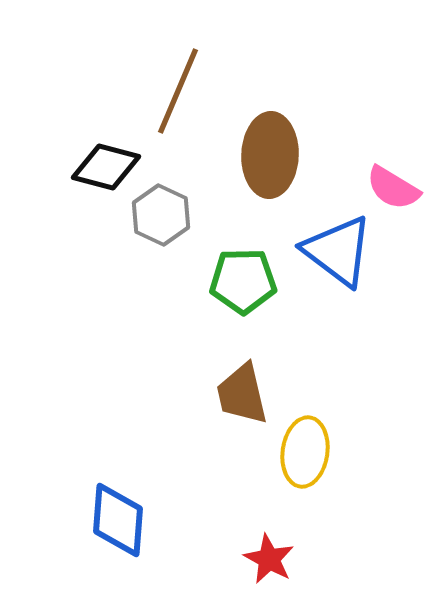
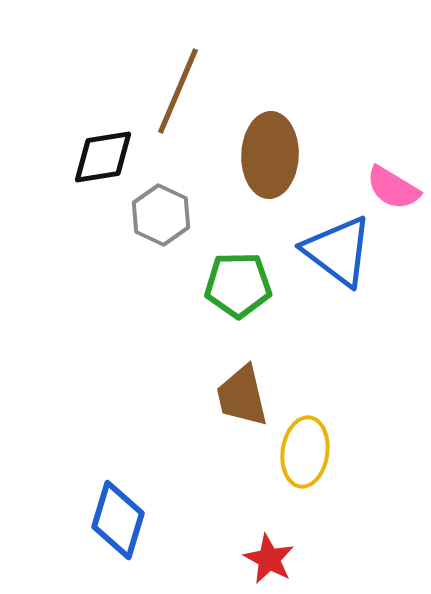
black diamond: moved 3 px left, 10 px up; rotated 24 degrees counterclockwise
green pentagon: moved 5 px left, 4 px down
brown trapezoid: moved 2 px down
blue diamond: rotated 12 degrees clockwise
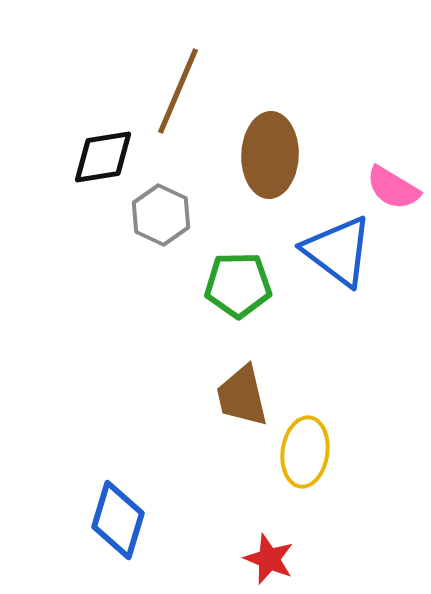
red star: rotated 6 degrees counterclockwise
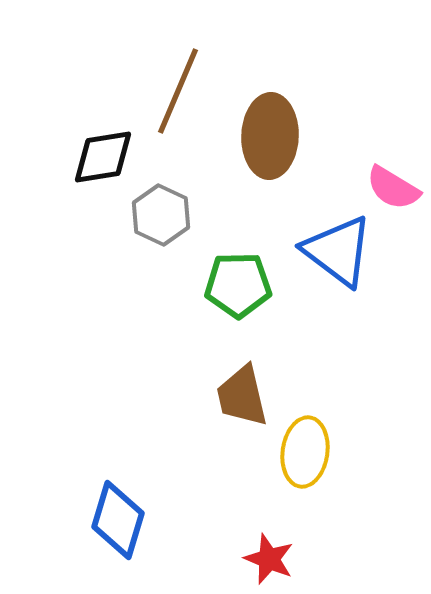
brown ellipse: moved 19 px up
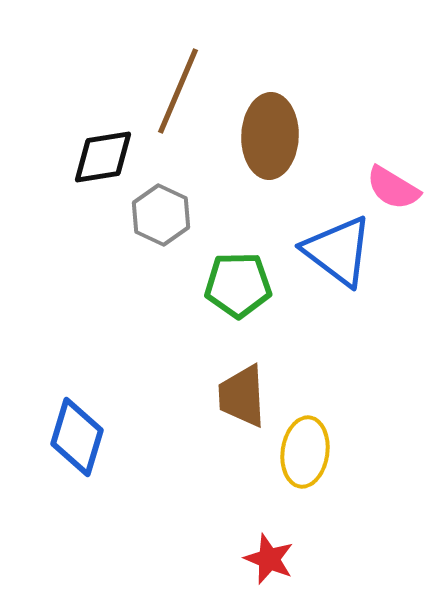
brown trapezoid: rotated 10 degrees clockwise
blue diamond: moved 41 px left, 83 px up
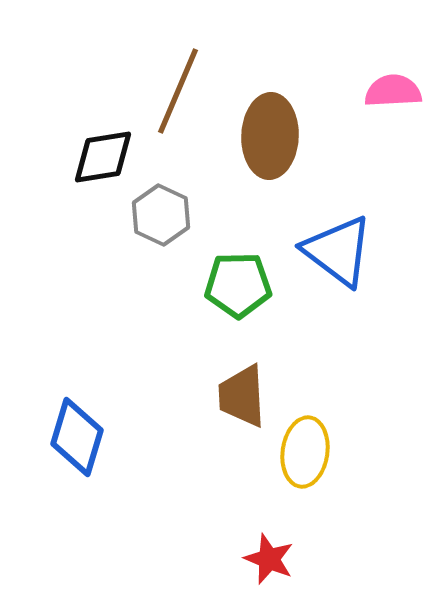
pink semicircle: moved 97 px up; rotated 146 degrees clockwise
